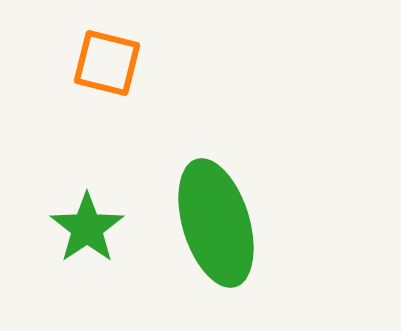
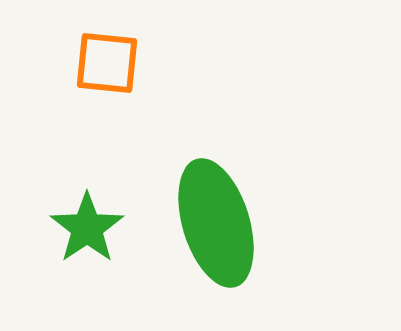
orange square: rotated 8 degrees counterclockwise
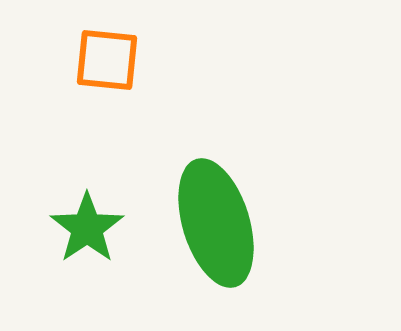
orange square: moved 3 px up
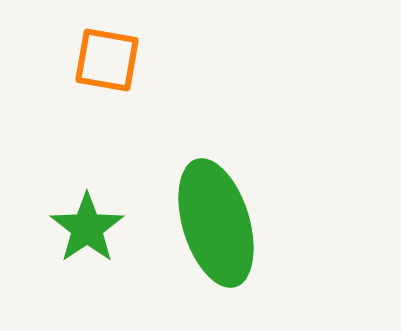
orange square: rotated 4 degrees clockwise
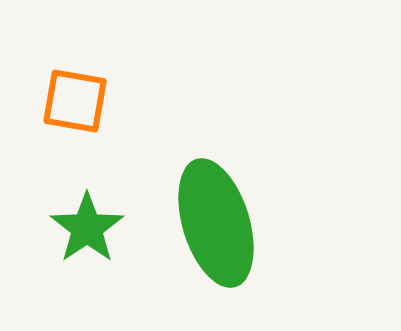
orange square: moved 32 px left, 41 px down
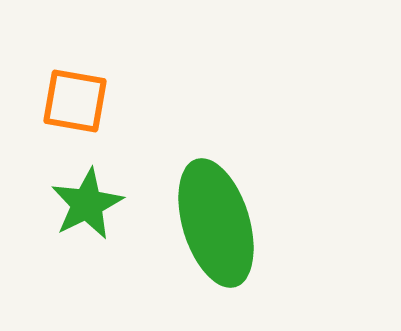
green star: moved 24 px up; rotated 8 degrees clockwise
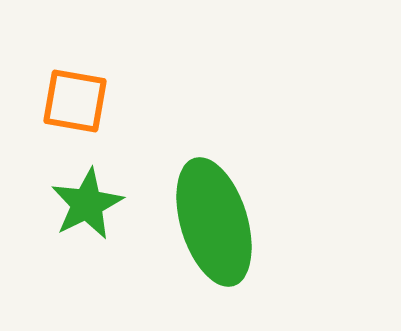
green ellipse: moved 2 px left, 1 px up
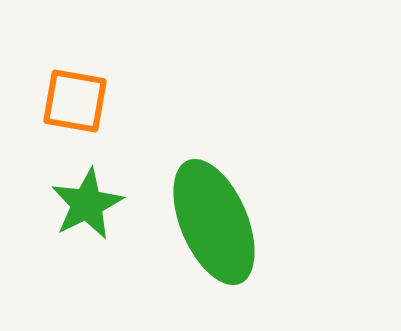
green ellipse: rotated 6 degrees counterclockwise
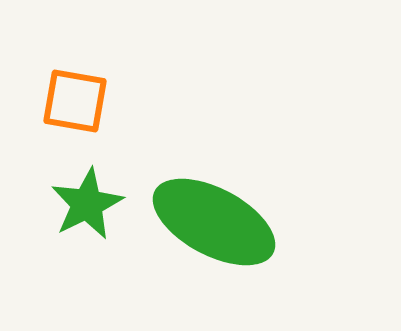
green ellipse: rotated 39 degrees counterclockwise
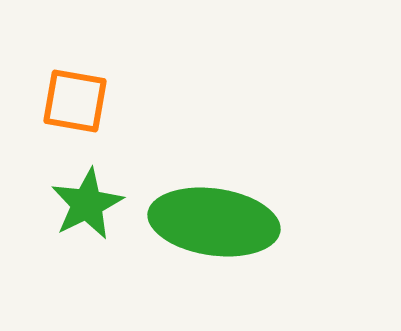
green ellipse: rotated 20 degrees counterclockwise
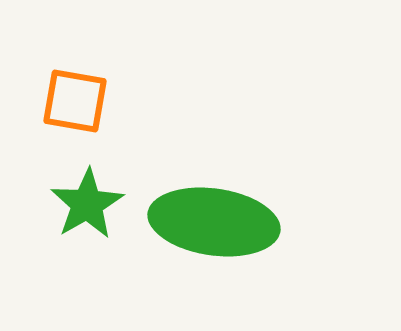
green star: rotated 4 degrees counterclockwise
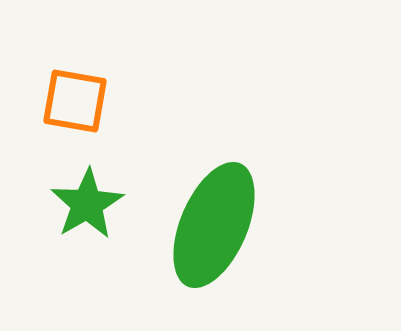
green ellipse: moved 3 px down; rotated 75 degrees counterclockwise
